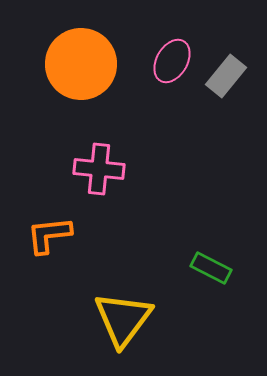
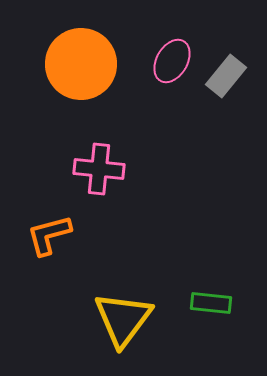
orange L-shape: rotated 9 degrees counterclockwise
green rectangle: moved 35 px down; rotated 21 degrees counterclockwise
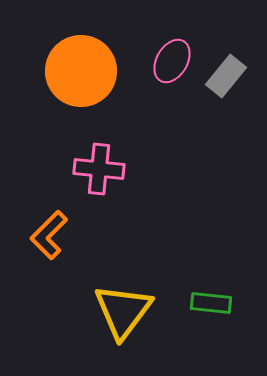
orange circle: moved 7 px down
orange L-shape: rotated 30 degrees counterclockwise
yellow triangle: moved 8 px up
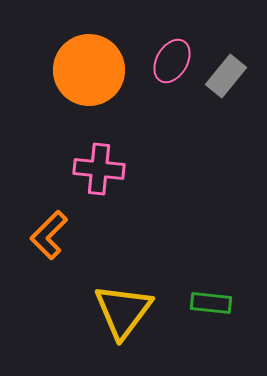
orange circle: moved 8 px right, 1 px up
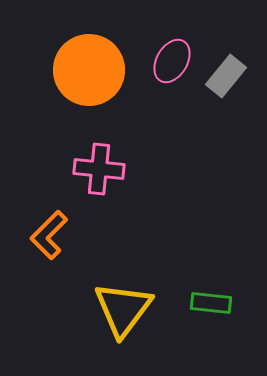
yellow triangle: moved 2 px up
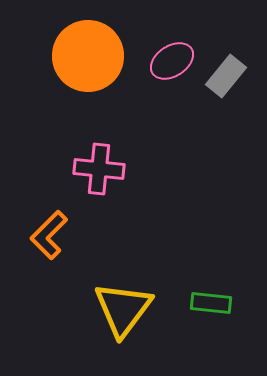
pink ellipse: rotated 27 degrees clockwise
orange circle: moved 1 px left, 14 px up
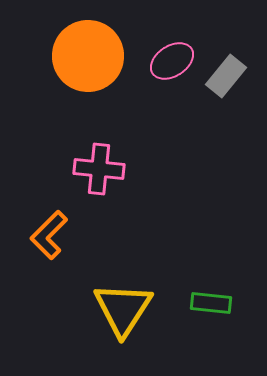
yellow triangle: rotated 4 degrees counterclockwise
